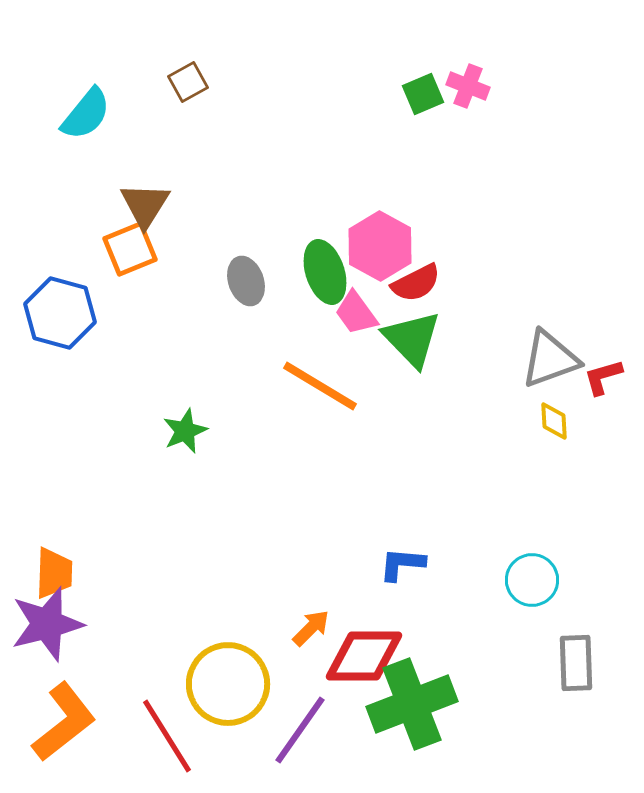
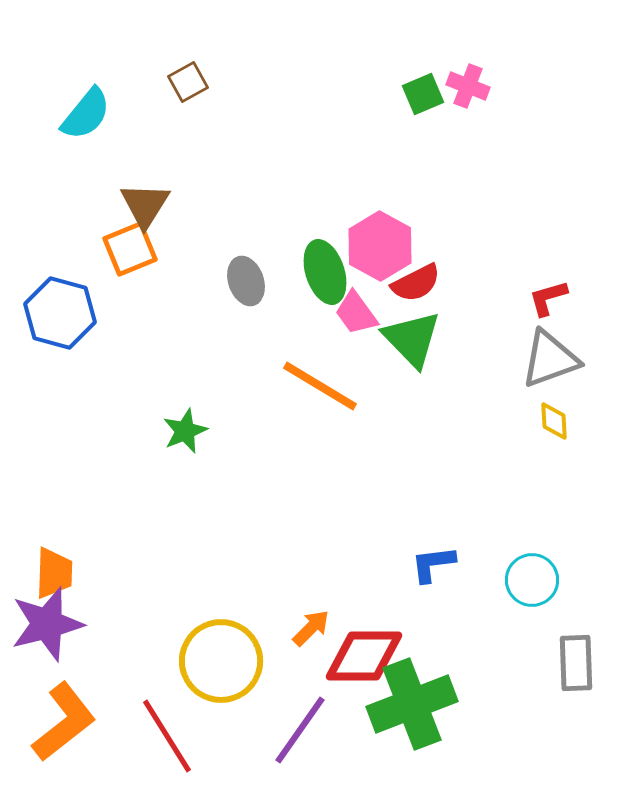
red L-shape: moved 55 px left, 79 px up
blue L-shape: moved 31 px right; rotated 12 degrees counterclockwise
yellow circle: moved 7 px left, 23 px up
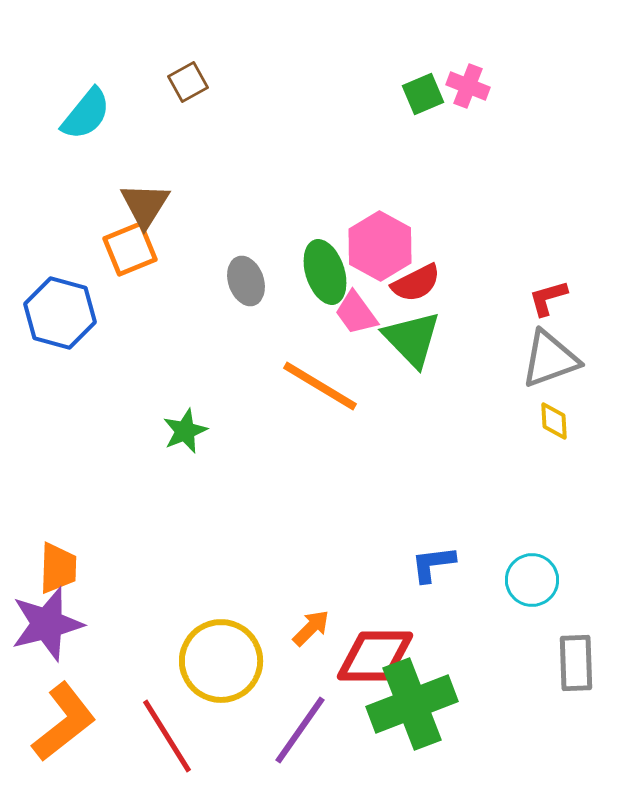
orange trapezoid: moved 4 px right, 5 px up
red diamond: moved 11 px right
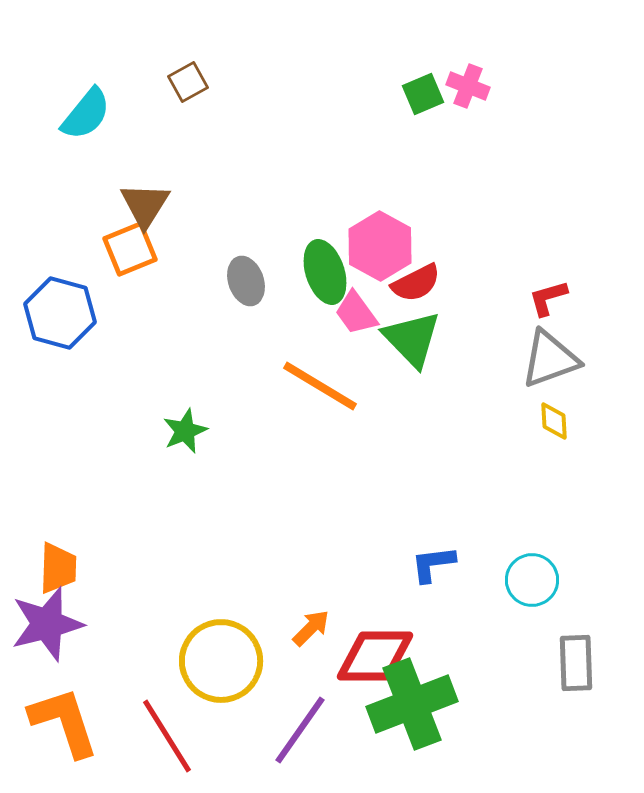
orange L-shape: rotated 70 degrees counterclockwise
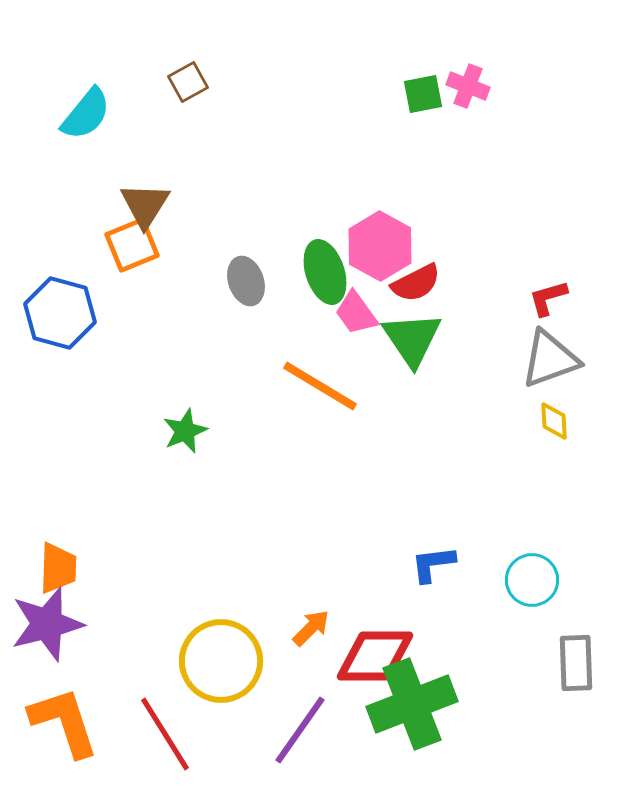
green square: rotated 12 degrees clockwise
orange square: moved 2 px right, 4 px up
green triangle: rotated 10 degrees clockwise
red line: moved 2 px left, 2 px up
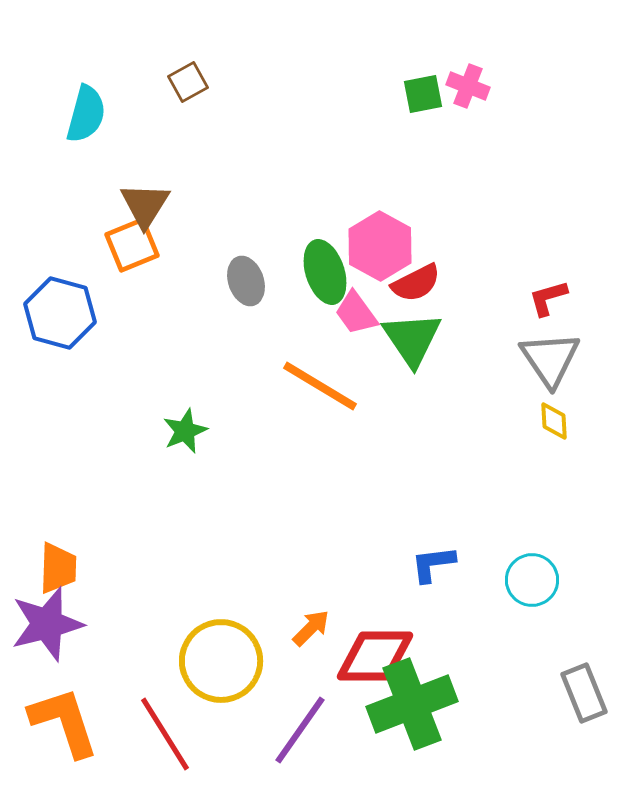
cyan semicircle: rotated 24 degrees counterclockwise
gray triangle: rotated 44 degrees counterclockwise
gray rectangle: moved 8 px right, 30 px down; rotated 20 degrees counterclockwise
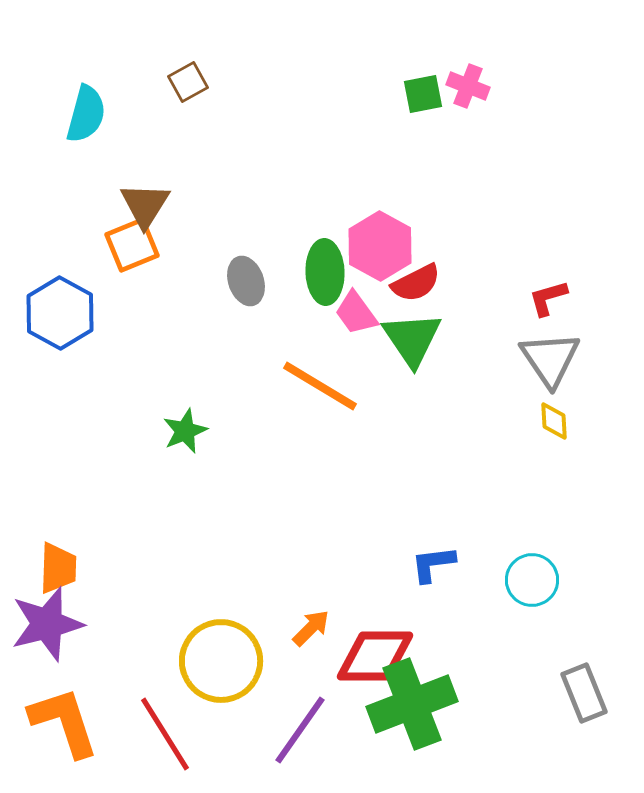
green ellipse: rotated 16 degrees clockwise
blue hexagon: rotated 14 degrees clockwise
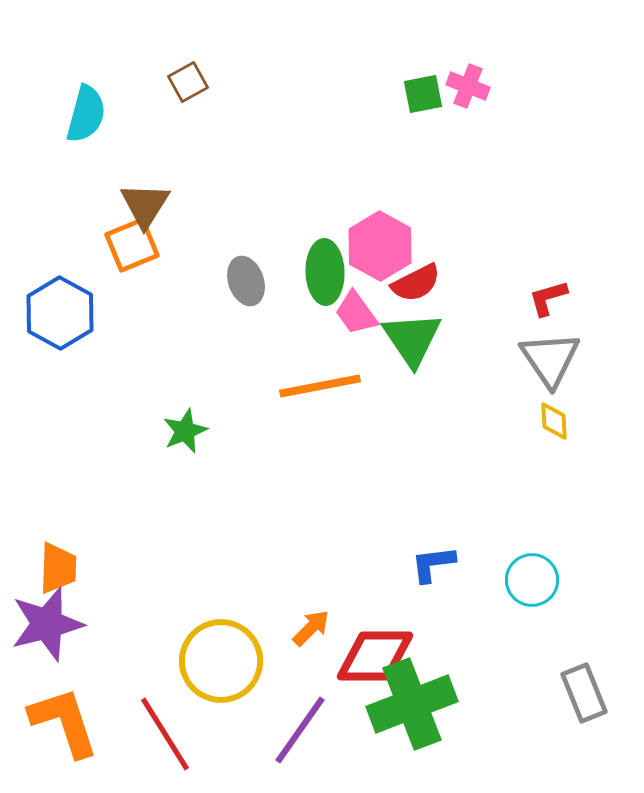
orange line: rotated 42 degrees counterclockwise
